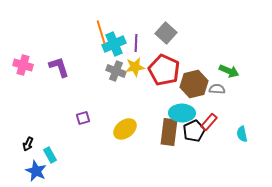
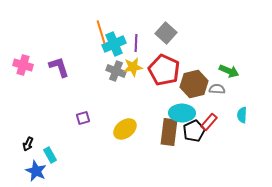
yellow star: moved 2 px left
cyan semicircle: moved 19 px up; rotated 14 degrees clockwise
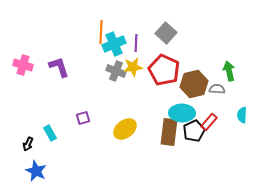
orange line: rotated 20 degrees clockwise
green arrow: rotated 126 degrees counterclockwise
cyan rectangle: moved 22 px up
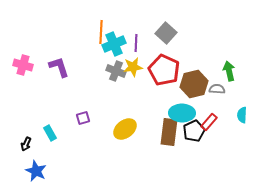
black arrow: moved 2 px left
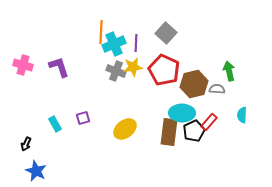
cyan rectangle: moved 5 px right, 9 px up
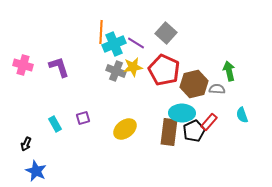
purple line: rotated 60 degrees counterclockwise
cyan semicircle: rotated 21 degrees counterclockwise
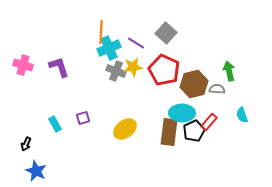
cyan cross: moved 5 px left, 4 px down
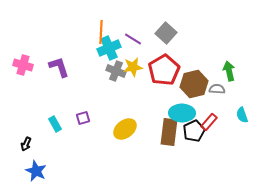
purple line: moved 3 px left, 4 px up
red pentagon: rotated 16 degrees clockwise
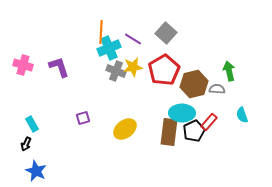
cyan rectangle: moved 23 px left
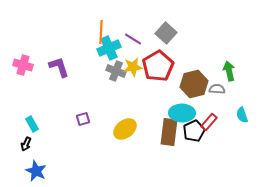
red pentagon: moved 6 px left, 4 px up
purple square: moved 1 px down
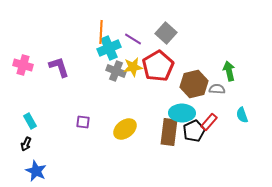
purple square: moved 3 px down; rotated 24 degrees clockwise
cyan rectangle: moved 2 px left, 3 px up
